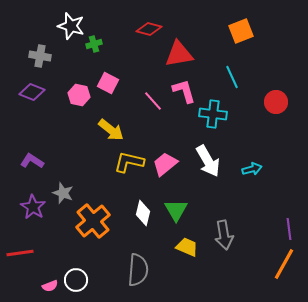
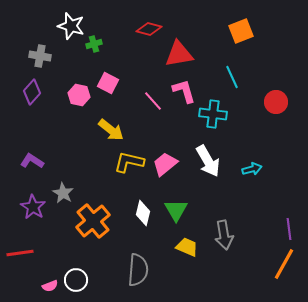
purple diamond: rotated 70 degrees counterclockwise
gray star: rotated 10 degrees clockwise
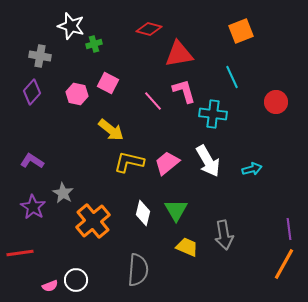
pink hexagon: moved 2 px left, 1 px up
pink trapezoid: moved 2 px right, 1 px up
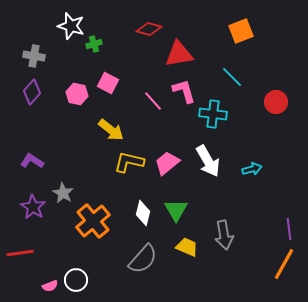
gray cross: moved 6 px left
cyan line: rotated 20 degrees counterclockwise
gray semicircle: moved 5 px right, 11 px up; rotated 36 degrees clockwise
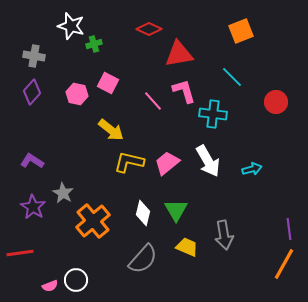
red diamond: rotated 10 degrees clockwise
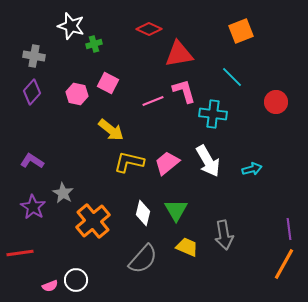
pink line: rotated 70 degrees counterclockwise
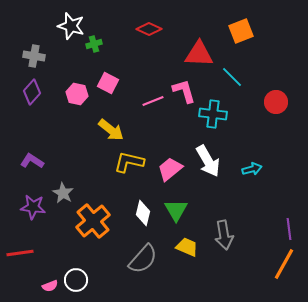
red triangle: moved 20 px right; rotated 12 degrees clockwise
pink trapezoid: moved 3 px right, 6 px down
purple star: rotated 25 degrees counterclockwise
